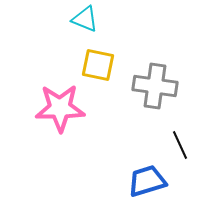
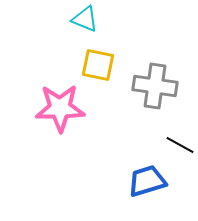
black line: rotated 36 degrees counterclockwise
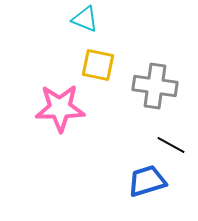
black line: moved 9 px left
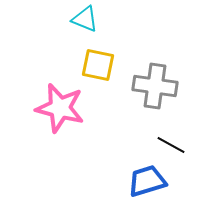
pink star: rotated 15 degrees clockwise
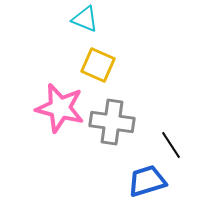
yellow square: rotated 12 degrees clockwise
gray cross: moved 43 px left, 36 px down
black line: rotated 28 degrees clockwise
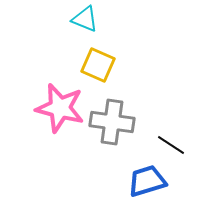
black line: rotated 24 degrees counterclockwise
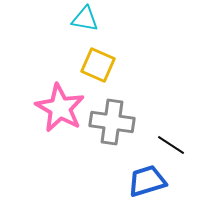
cyan triangle: rotated 12 degrees counterclockwise
pink star: rotated 15 degrees clockwise
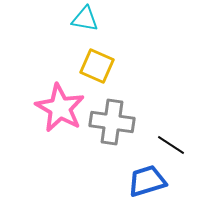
yellow square: moved 1 px left, 1 px down
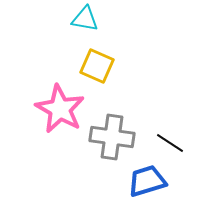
pink star: moved 1 px down
gray cross: moved 15 px down
black line: moved 1 px left, 2 px up
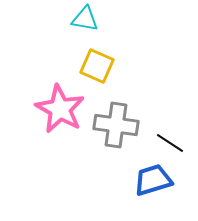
gray cross: moved 4 px right, 12 px up
blue trapezoid: moved 6 px right, 1 px up
